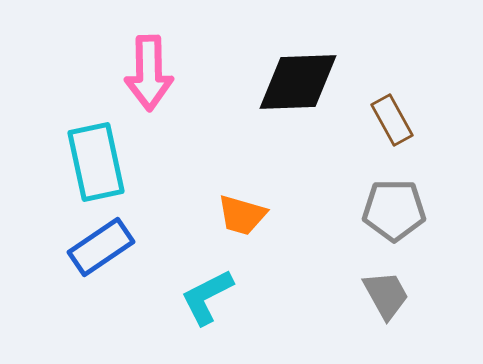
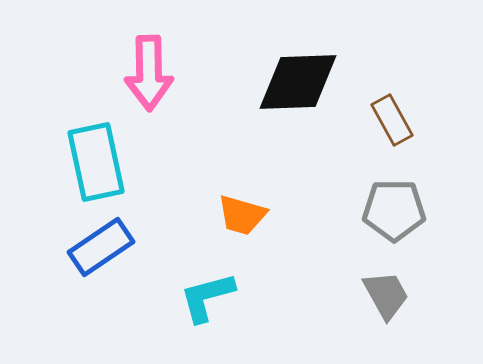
cyan L-shape: rotated 12 degrees clockwise
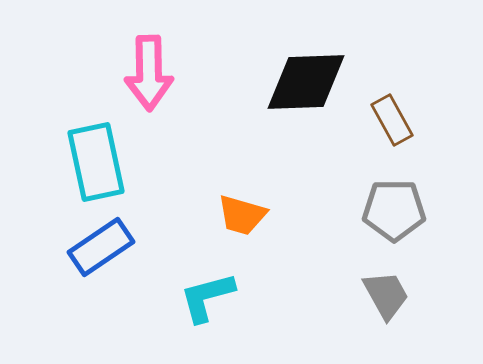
black diamond: moved 8 px right
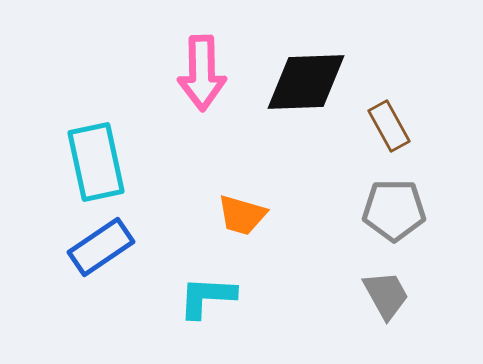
pink arrow: moved 53 px right
brown rectangle: moved 3 px left, 6 px down
cyan L-shape: rotated 18 degrees clockwise
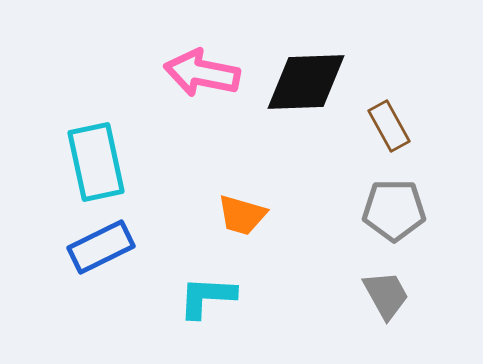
pink arrow: rotated 102 degrees clockwise
blue rectangle: rotated 8 degrees clockwise
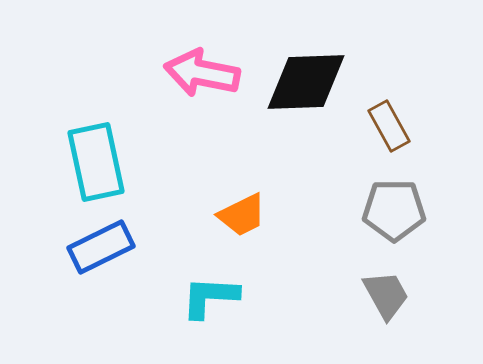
orange trapezoid: rotated 42 degrees counterclockwise
cyan L-shape: moved 3 px right
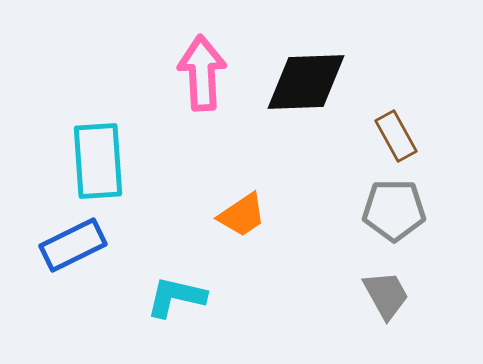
pink arrow: rotated 76 degrees clockwise
brown rectangle: moved 7 px right, 10 px down
cyan rectangle: moved 2 px right, 1 px up; rotated 8 degrees clockwise
orange trapezoid: rotated 8 degrees counterclockwise
blue rectangle: moved 28 px left, 2 px up
cyan L-shape: moved 34 px left; rotated 10 degrees clockwise
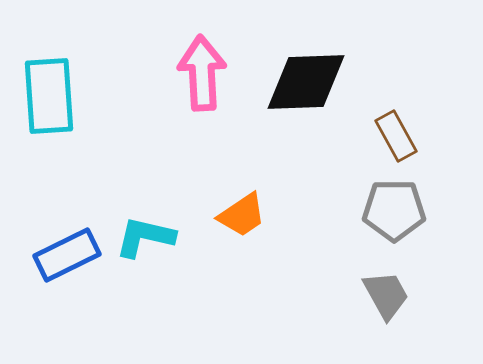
cyan rectangle: moved 49 px left, 65 px up
blue rectangle: moved 6 px left, 10 px down
cyan L-shape: moved 31 px left, 60 px up
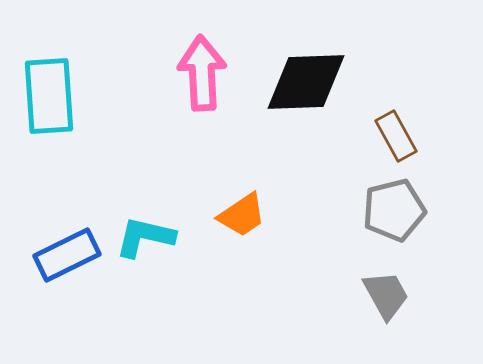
gray pentagon: rotated 14 degrees counterclockwise
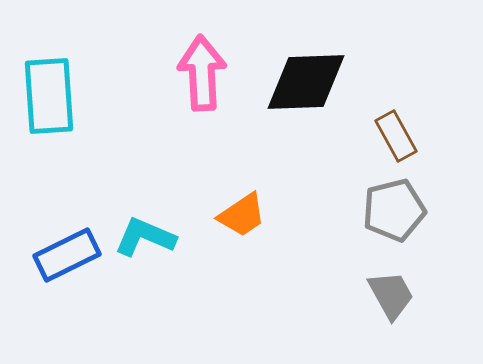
cyan L-shape: rotated 10 degrees clockwise
gray trapezoid: moved 5 px right
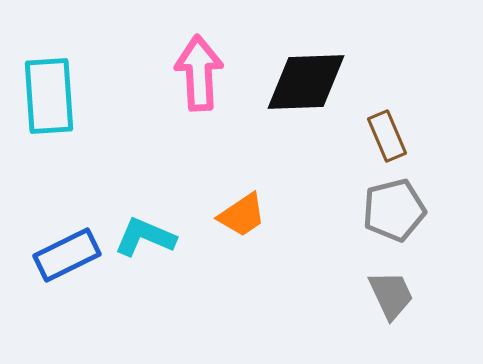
pink arrow: moved 3 px left
brown rectangle: moved 9 px left; rotated 6 degrees clockwise
gray trapezoid: rotated 4 degrees clockwise
